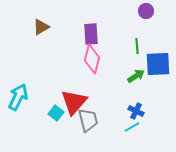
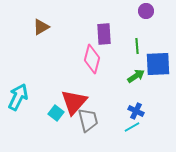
purple rectangle: moved 13 px right
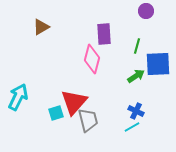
green line: rotated 21 degrees clockwise
cyan square: rotated 35 degrees clockwise
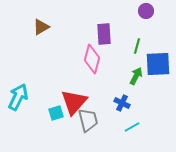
green arrow: rotated 30 degrees counterclockwise
blue cross: moved 14 px left, 8 px up
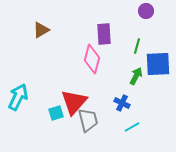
brown triangle: moved 3 px down
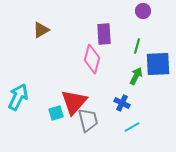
purple circle: moved 3 px left
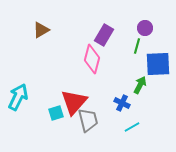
purple circle: moved 2 px right, 17 px down
purple rectangle: moved 1 px down; rotated 35 degrees clockwise
green arrow: moved 4 px right, 9 px down
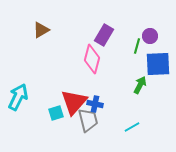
purple circle: moved 5 px right, 8 px down
blue cross: moved 27 px left, 1 px down; rotated 14 degrees counterclockwise
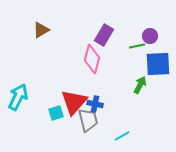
green line: rotated 63 degrees clockwise
cyan line: moved 10 px left, 9 px down
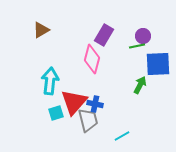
purple circle: moved 7 px left
cyan arrow: moved 32 px right, 16 px up; rotated 20 degrees counterclockwise
